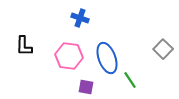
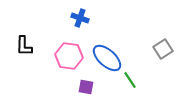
gray square: rotated 12 degrees clockwise
blue ellipse: rotated 28 degrees counterclockwise
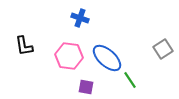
black L-shape: rotated 10 degrees counterclockwise
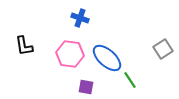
pink hexagon: moved 1 px right, 2 px up
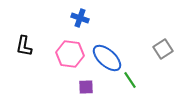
black L-shape: rotated 20 degrees clockwise
purple square: rotated 14 degrees counterclockwise
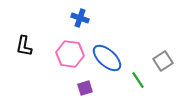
gray square: moved 12 px down
green line: moved 8 px right
purple square: moved 1 px left, 1 px down; rotated 14 degrees counterclockwise
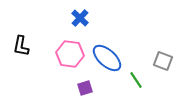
blue cross: rotated 24 degrees clockwise
black L-shape: moved 3 px left
gray square: rotated 36 degrees counterclockwise
green line: moved 2 px left
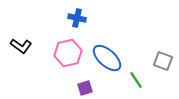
blue cross: moved 3 px left; rotated 30 degrees counterclockwise
black L-shape: rotated 65 degrees counterclockwise
pink hexagon: moved 2 px left, 1 px up; rotated 20 degrees counterclockwise
